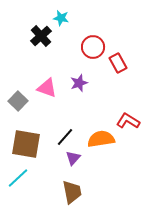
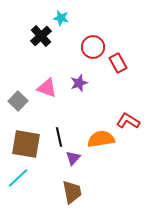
black line: moved 6 px left; rotated 54 degrees counterclockwise
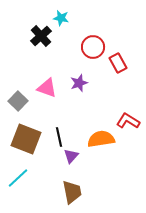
brown square: moved 5 px up; rotated 12 degrees clockwise
purple triangle: moved 2 px left, 2 px up
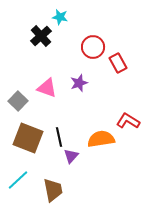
cyan star: moved 1 px left, 1 px up
brown square: moved 2 px right, 1 px up
cyan line: moved 2 px down
brown trapezoid: moved 19 px left, 2 px up
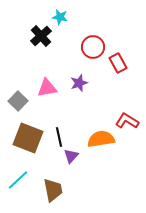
pink triangle: rotated 30 degrees counterclockwise
red L-shape: moved 1 px left
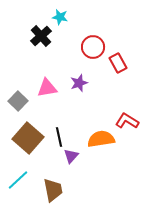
brown square: rotated 20 degrees clockwise
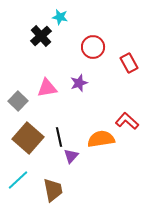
red rectangle: moved 11 px right
red L-shape: rotated 10 degrees clockwise
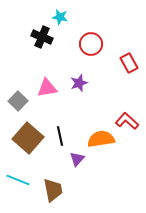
black cross: moved 1 px right, 1 px down; rotated 25 degrees counterclockwise
red circle: moved 2 px left, 3 px up
black line: moved 1 px right, 1 px up
purple triangle: moved 6 px right, 3 px down
cyan line: rotated 65 degrees clockwise
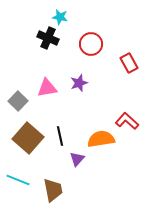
black cross: moved 6 px right, 1 px down
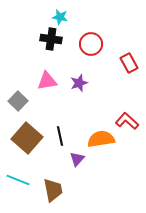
black cross: moved 3 px right, 1 px down; rotated 15 degrees counterclockwise
pink triangle: moved 7 px up
brown square: moved 1 px left
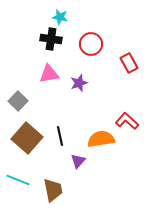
pink triangle: moved 2 px right, 7 px up
purple triangle: moved 1 px right, 2 px down
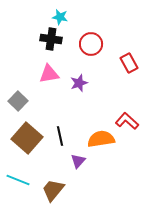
brown trapezoid: rotated 130 degrees counterclockwise
